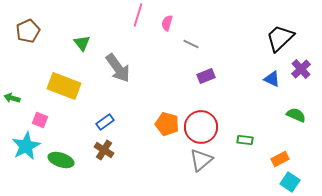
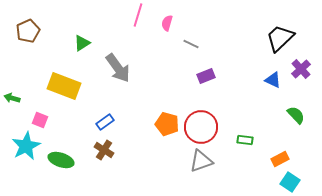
green triangle: rotated 36 degrees clockwise
blue triangle: moved 1 px right, 1 px down
green semicircle: rotated 24 degrees clockwise
gray triangle: moved 1 px down; rotated 20 degrees clockwise
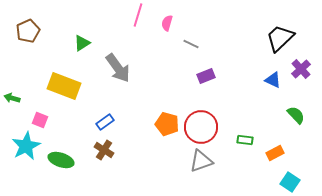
orange rectangle: moved 5 px left, 6 px up
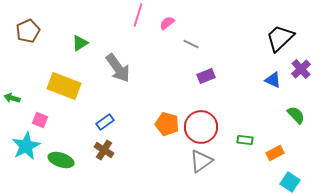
pink semicircle: rotated 35 degrees clockwise
green triangle: moved 2 px left
gray triangle: rotated 15 degrees counterclockwise
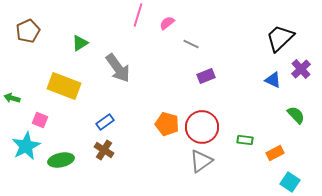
red circle: moved 1 px right
green ellipse: rotated 30 degrees counterclockwise
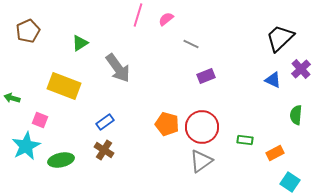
pink semicircle: moved 1 px left, 4 px up
green semicircle: rotated 132 degrees counterclockwise
